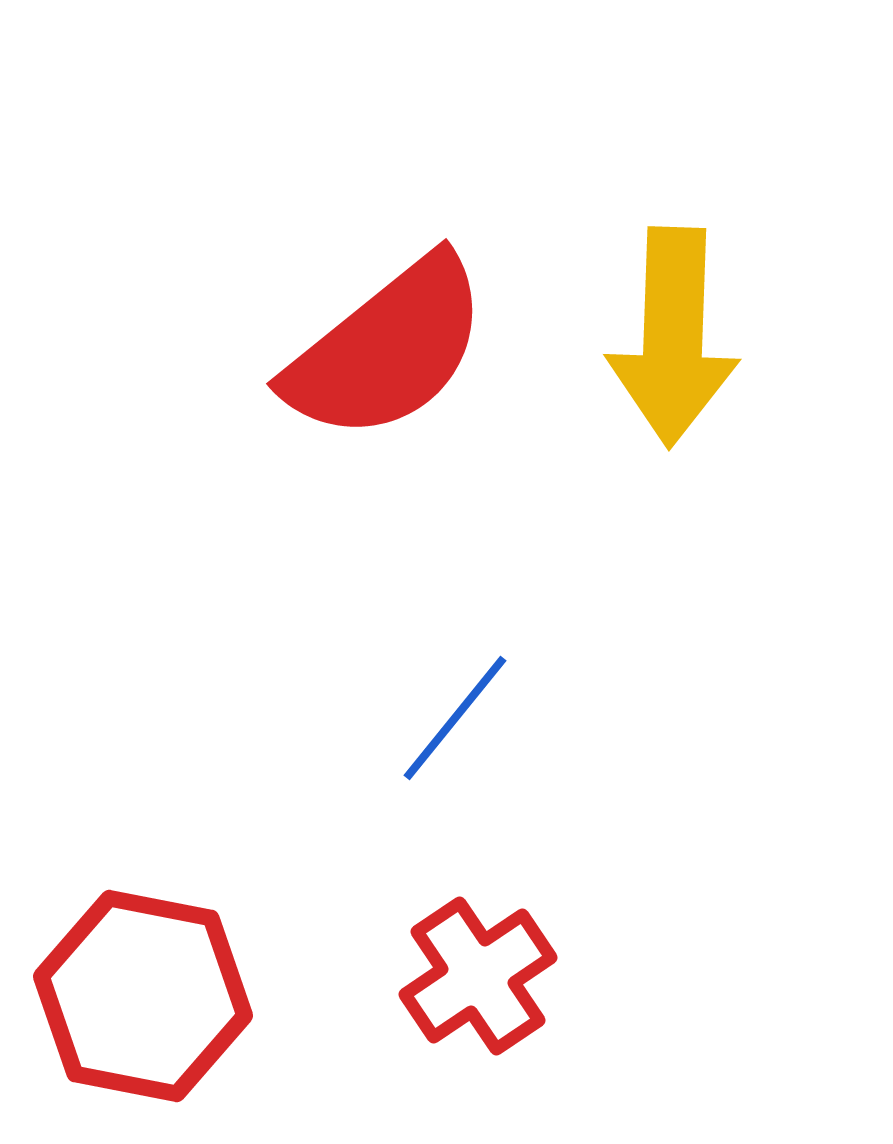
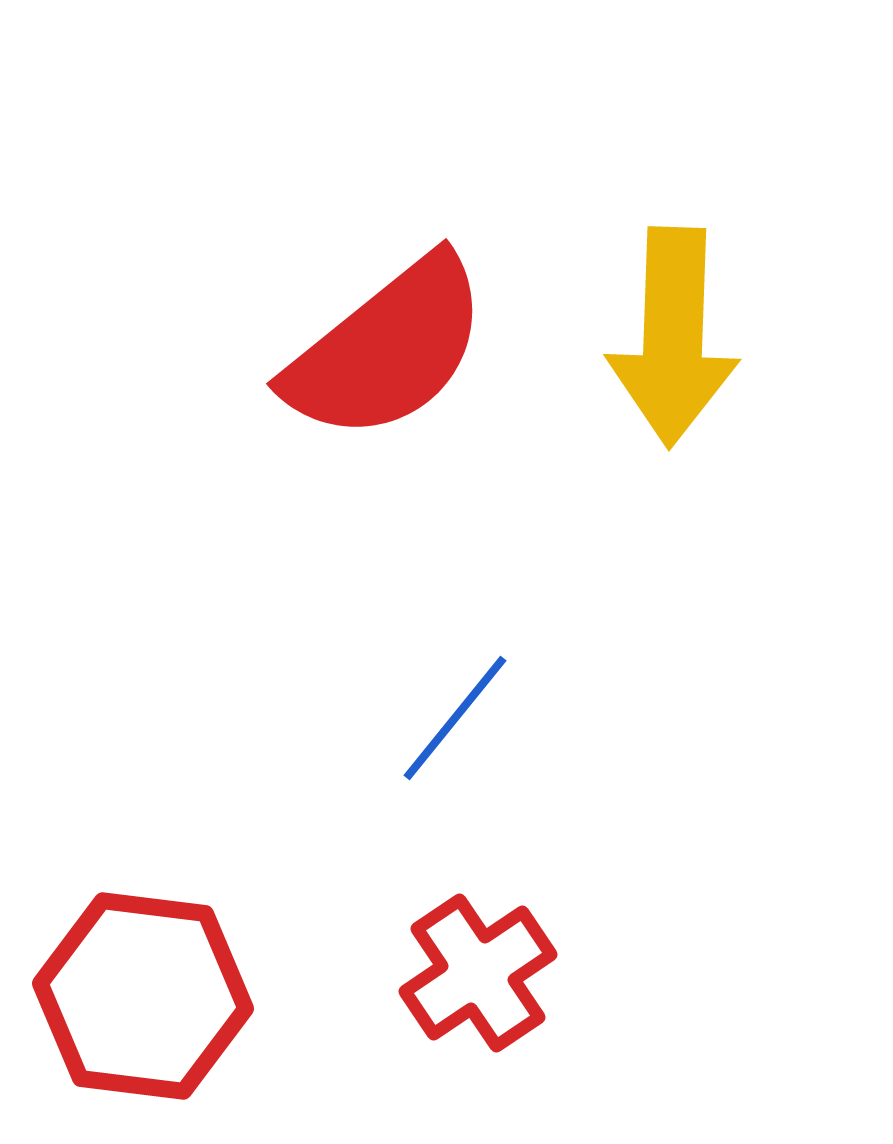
red cross: moved 3 px up
red hexagon: rotated 4 degrees counterclockwise
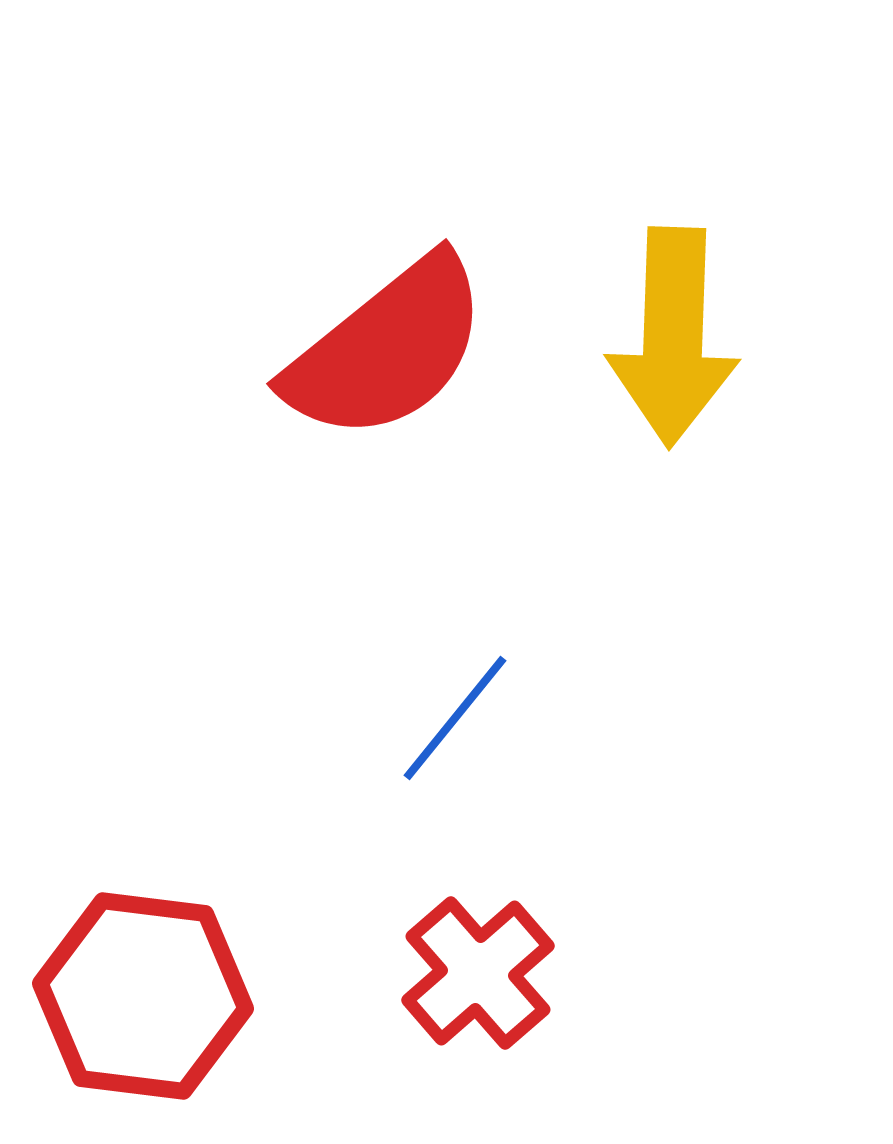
red cross: rotated 7 degrees counterclockwise
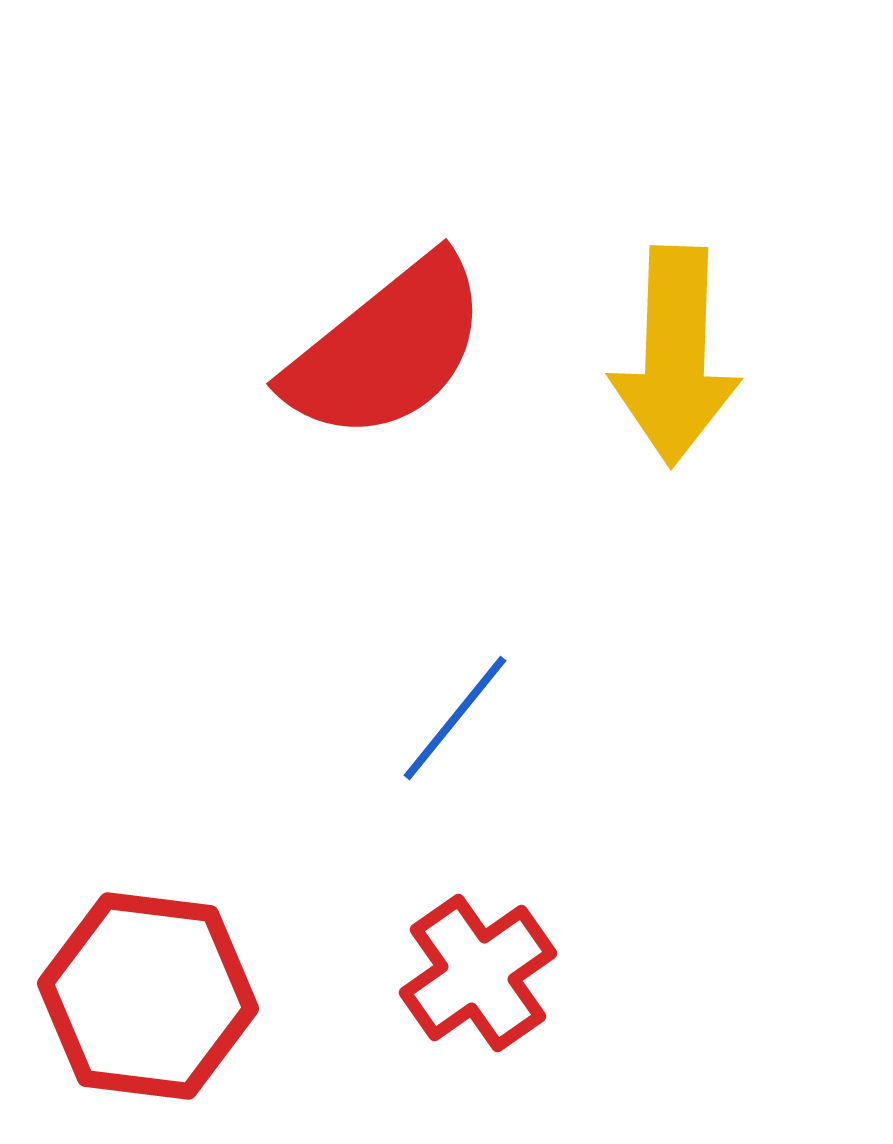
yellow arrow: moved 2 px right, 19 px down
red cross: rotated 6 degrees clockwise
red hexagon: moved 5 px right
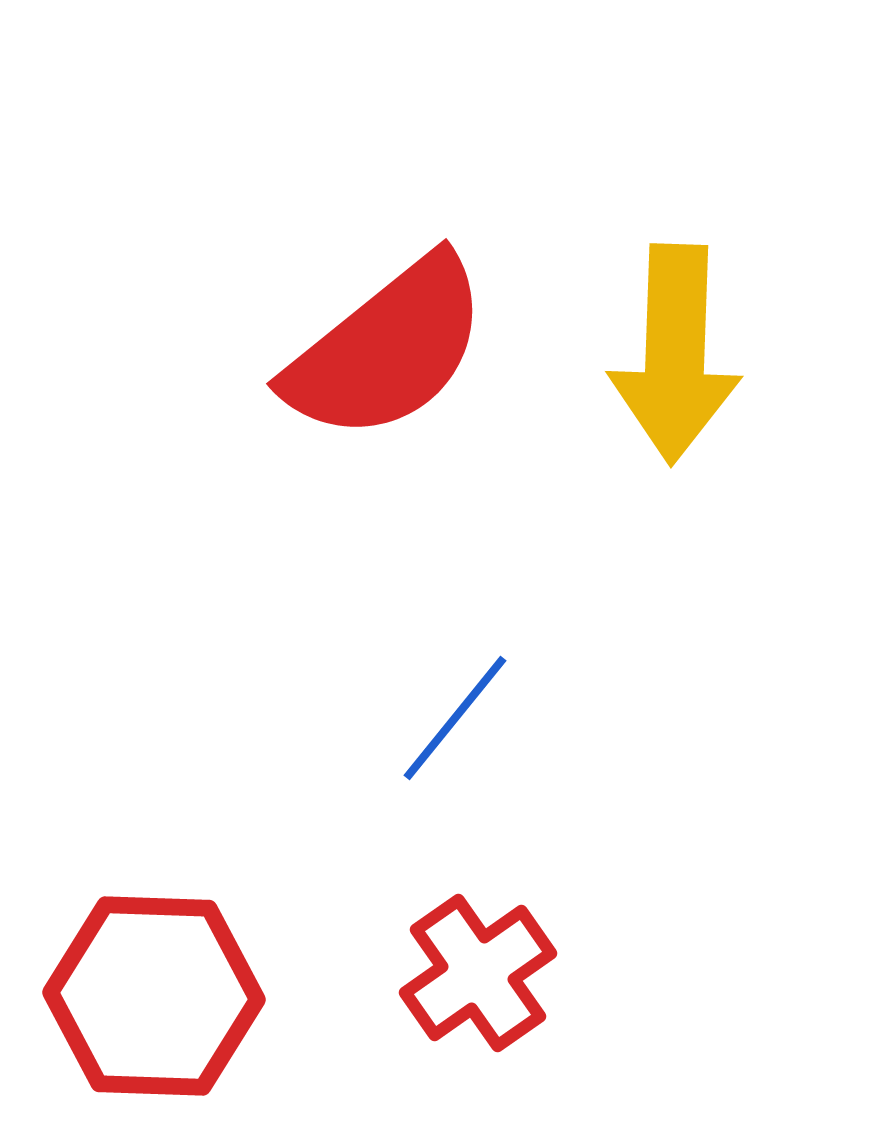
yellow arrow: moved 2 px up
red hexagon: moved 6 px right; rotated 5 degrees counterclockwise
